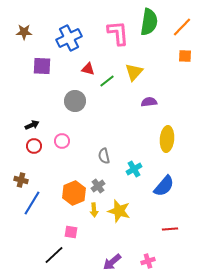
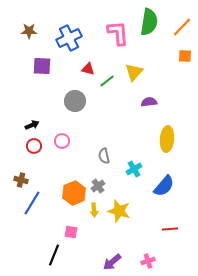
brown star: moved 5 px right, 1 px up
black line: rotated 25 degrees counterclockwise
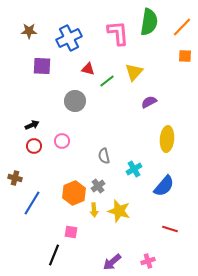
purple semicircle: rotated 21 degrees counterclockwise
brown cross: moved 6 px left, 2 px up
red line: rotated 21 degrees clockwise
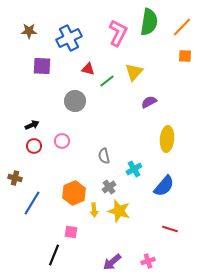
pink L-shape: rotated 32 degrees clockwise
gray cross: moved 11 px right, 1 px down
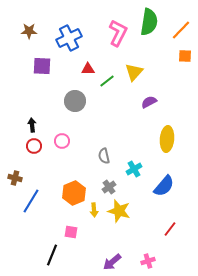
orange line: moved 1 px left, 3 px down
red triangle: rotated 16 degrees counterclockwise
black arrow: rotated 72 degrees counterclockwise
blue line: moved 1 px left, 2 px up
red line: rotated 70 degrees counterclockwise
black line: moved 2 px left
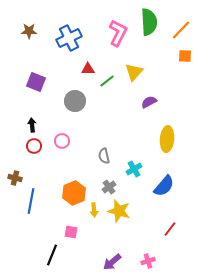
green semicircle: rotated 12 degrees counterclockwise
purple square: moved 6 px left, 16 px down; rotated 18 degrees clockwise
blue line: rotated 20 degrees counterclockwise
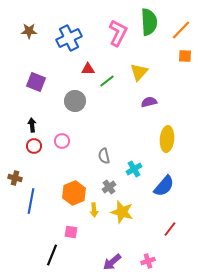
yellow triangle: moved 5 px right
purple semicircle: rotated 14 degrees clockwise
yellow star: moved 3 px right, 1 px down
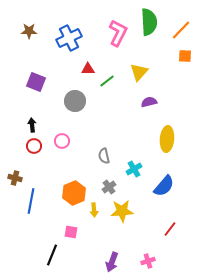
yellow star: moved 1 px up; rotated 20 degrees counterclockwise
purple arrow: rotated 30 degrees counterclockwise
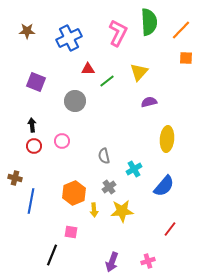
brown star: moved 2 px left
orange square: moved 1 px right, 2 px down
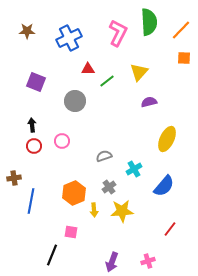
orange square: moved 2 px left
yellow ellipse: rotated 20 degrees clockwise
gray semicircle: rotated 84 degrees clockwise
brown cross: moved 1 px left; rotated 24 degrees counterclockwise
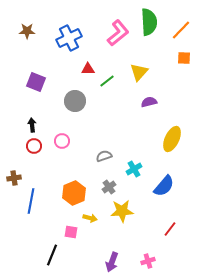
pink L-shape: rotated 24 degrees clockwise
yellow ellipse: moved 5 px right
yellow arrow: moved 4 px left, 8 px down; rotated 72 degrees counterclockwise
